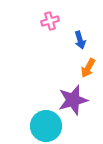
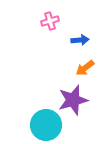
blue arrow: rotated 78 degrees counterclockwise
orange arrow: moved 3 px left; rotated 24 degrees clockwise
cyan circle: moved 1 px up
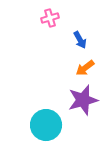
pink cross: moved 3 px up
blue arrow: rotated 66 degrees clockwise
purple star: moved 10 px right
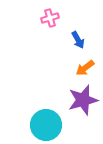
blue arrow: moved 2 px left
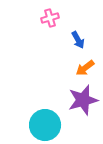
cyan circle: moved 1 px left
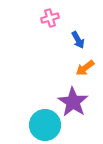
purple star: moved 10 px left, 2 px down; rotated 24 degrees counterclockwise
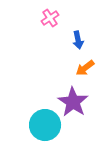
pink cross: rotated 18 degrees counterclockwise
blue arrow: rotated 18 degrees clockwise
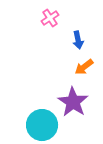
orange arrow: moved 1 px left, 1 px up
cyan circle: moved 3 px left
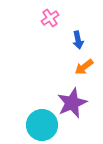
purple star: moved 1 px left, 1 px down; rotated 16 degrees clockwise
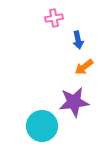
pink cross: moved 4 px right; rotated 24 degrees clockwise
purple star: moved 2 px right, 1 px up; rotated 16 degrees clockwise
cyan circle: moved 1 px down
